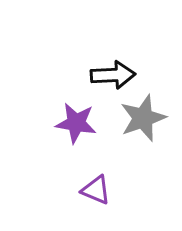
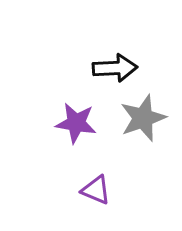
black arrow: moved 2 px right, 7 px up
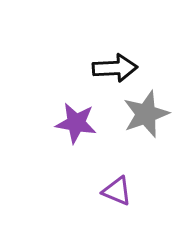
gray star: moved 3 px right, 4 px up
purple triangle: moved 21 px right, 1 px down
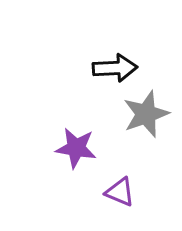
purple star: moved 25 px down
purple triangle: moved 3 px right, 1 px down
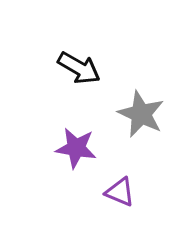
black arrow: moved 36 px left; rotated 33 degrees clockwise
gray star: moved 5 px left; rotated 27 degrees counterclockwise
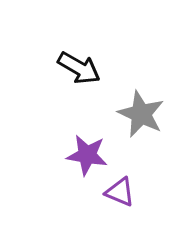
purple star: moved 11 px right, 7 px down
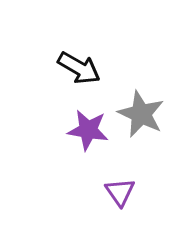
purple star: moved 1 px right, 25 px up
purple triangle: rotated 32 degrees clockwise
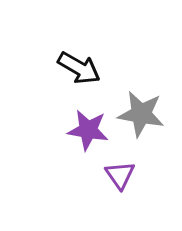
gray star: rotated 15 degrees counterclockwise
purple triangle: moved 17 px up
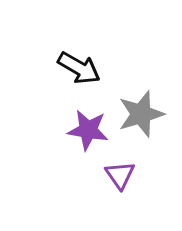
gray star: rotated 27 degrees counterclockwise
